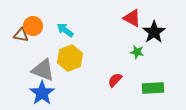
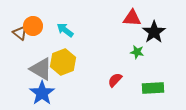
red triangle: rotated 24 degrees counterclockwise
brown triangle: moved 1 px left, 2 px up; rotated 28 degrees clockwise
yellow hexagon: moved 7 px left, 4 px down
gray triangle: moved 2 px left, 1 px up; rotated 10 degrees clockwise
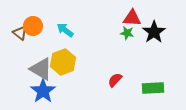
green star: moved 10 px left, 19 px up
blue star: moved 1 px right, 2 px up
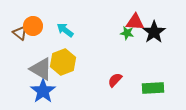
red triangle: moved 3 px right, 4 px down
